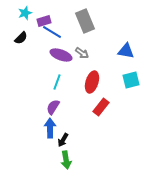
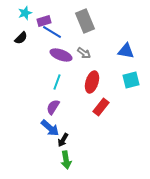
gray arrow: moved 2 px right
blue arrow: rotated 132 degrees clockwise
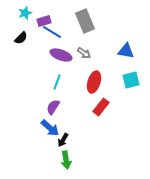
red ellipse: moved 2 px right
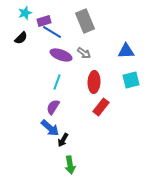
blue triangle: rotated 12 degrees counterclockwise
red ellipse: rotated 15 degrees counterclockwise
green arrow: moved 4 px right, 5 px down
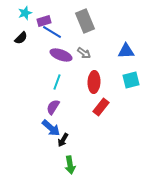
blue arrow: moved 1 px right
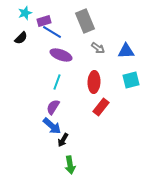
gray arrow: moved 14 px right, 5 px up
blue arrow: moved 1 px right, 2 px up
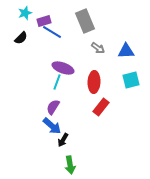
purple ellipse: moved 2 px right, 13 px down
